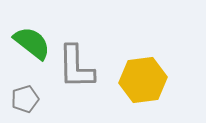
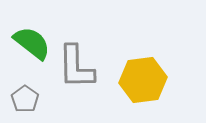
gray pentagon: rotated 20 degrees counterclockwise
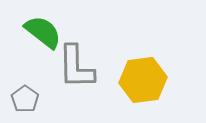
green semicircle: moved 11 px right, 11 px up
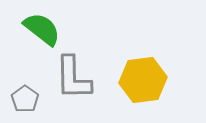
green semicircle: moved 1 px left, 3 px up
gray L-shape: moved 3 px left, 11 px down
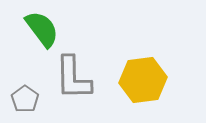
green semicircle: rotated 15 degrees clockwise
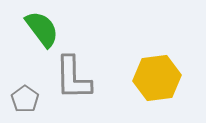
yellow hexagon: moved 14 px right, 2 px up
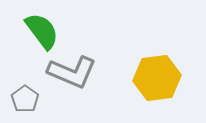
green semicircle: moved 2 px down
gray L-shape: moved 1 px left, 6 px up; rotated 66 degrees counterclockwise
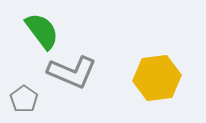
gray pentagon: moved 1 px left
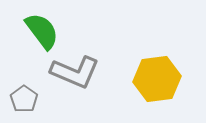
gray L-shape: moved 3 px right
yellow hexagon: moved 1 px down
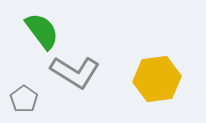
gray L-shape: rotated 9 degrees clockwise
